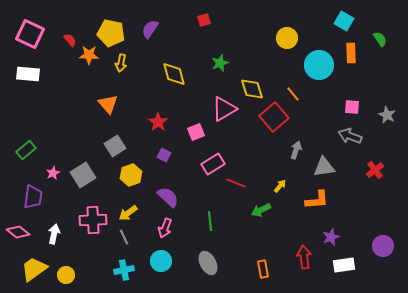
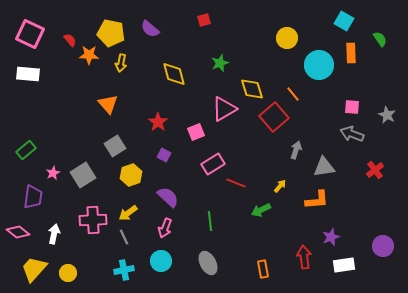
purple semicircle at (150, 29): rotated 84 degrees counterclockwise
gray arrow at (350, 136): moved 2 px right, 2 px up
yellow trapezoid at (34, 269): rotated 12 degrees counterclockwise
yellow circle at (66, 275): moved 2 px right, 2 px up
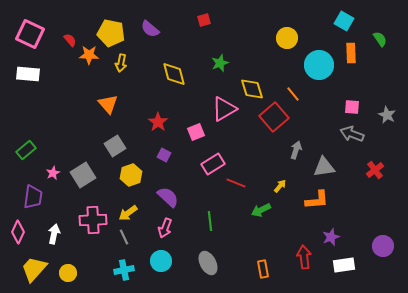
pink diamond at (18, 232): rotated 75 degrees clockwise
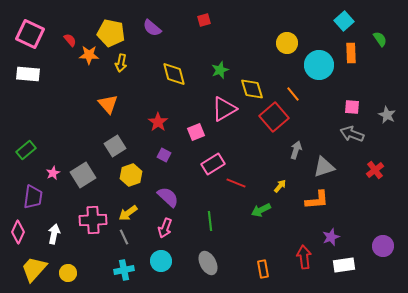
cyan square at (344, 21): rotated 18 degrees clockwise
purple semicircle at (150, 29): moved 2 px right, 1 px up
yellow circle at (287, 38): moved 5 px down
green star at (220, 63): moved 7 px down
gray triangle at (324, 167): rotated 10 degrees counterclockwise
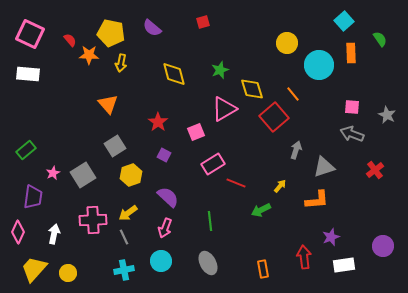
red square at (204, 20): moved 1 px left, 2 px down
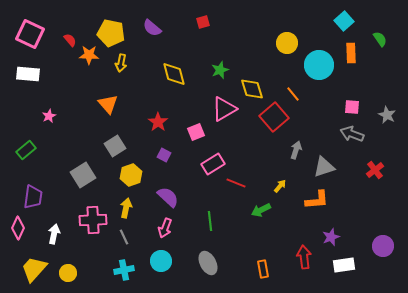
pink star at (53, 173): moved 4 px left, 57 px up
yellow arrow at (128, 213): moved 2 px left, 5 px up; rotated 138 degrees clockwise
pink diamond at (18, 232): moved 4 px up
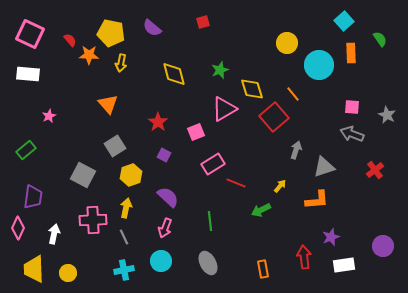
gray square at (83, 175): rotated 30 degrees counterclockwise
yellow trapezoid at (34, 269): rotated 44 degrees counterclockwise
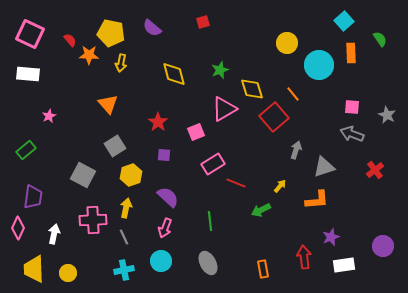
purple square at (164, 155): rotated 24 degrees counterclockwise
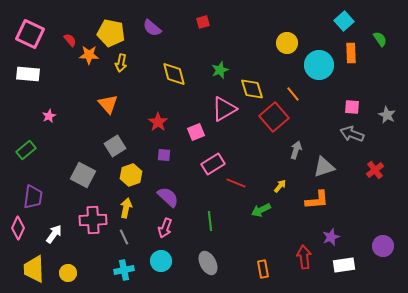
white arrow at (54, 234): rotated 24 degrees clockwise
